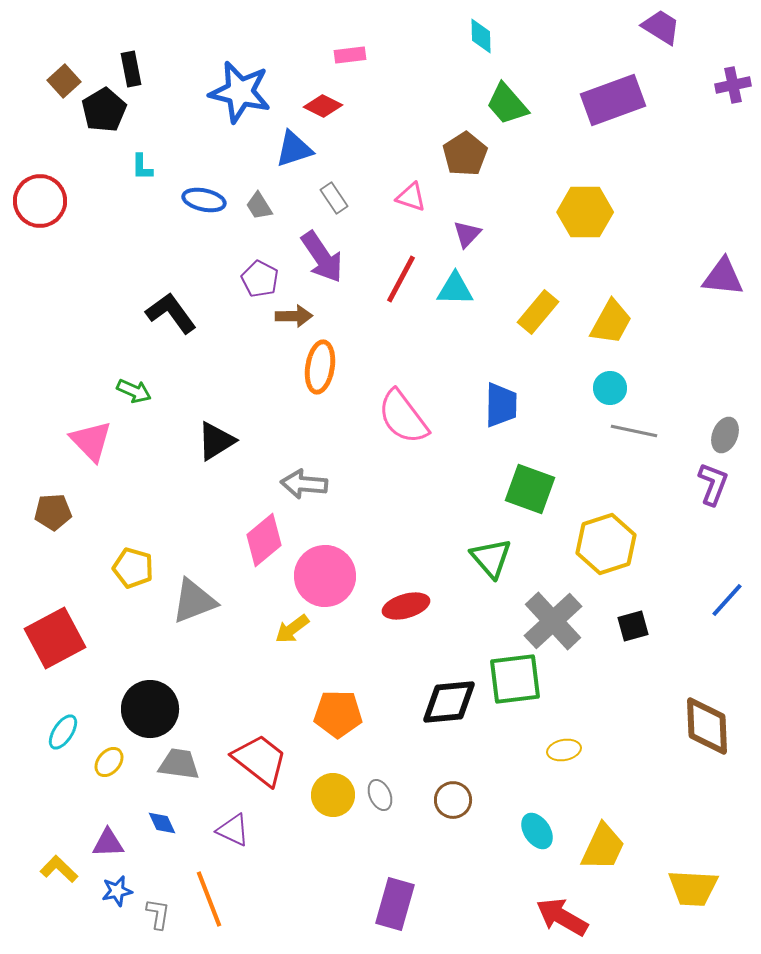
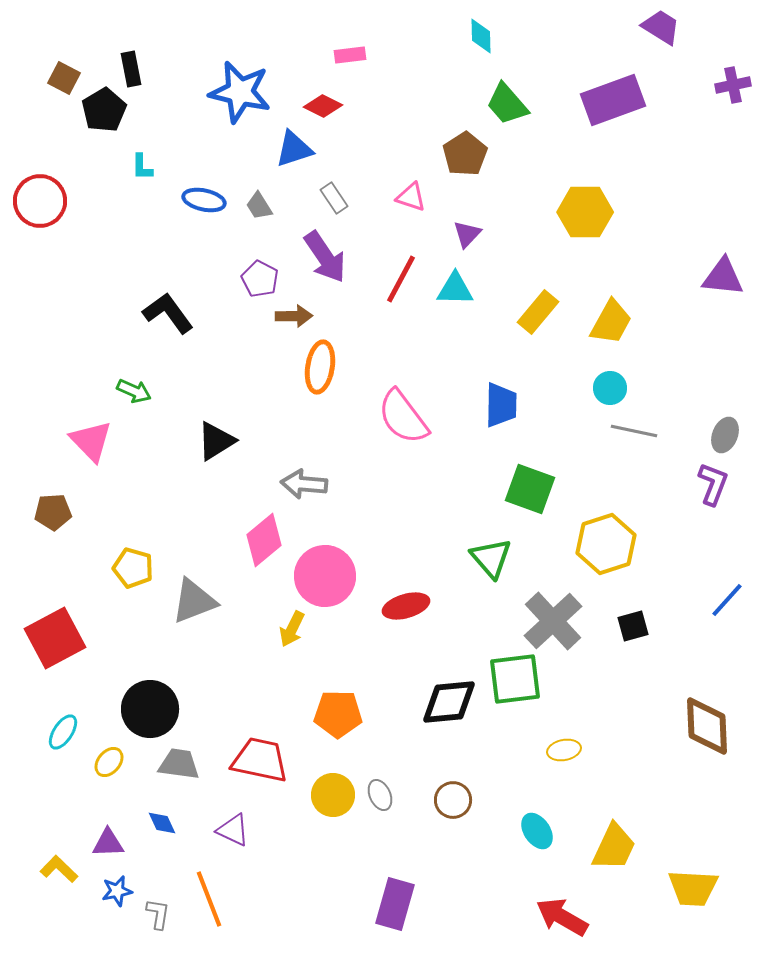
brown square at (64, 81): moved 3 px up; rotated 20 degrees counterclockwise
purple arrow at (322, 257): moved 3 px right
black L-shape at (171, 313): moved 3 px left
yellow arrow at (292, 629): rotated 27 degrees counterclockwise
red trapezoid at (260, 760): rotated 26 degrees counterclockwise
yellow trapezoid at (603, 847): moved 11 px right
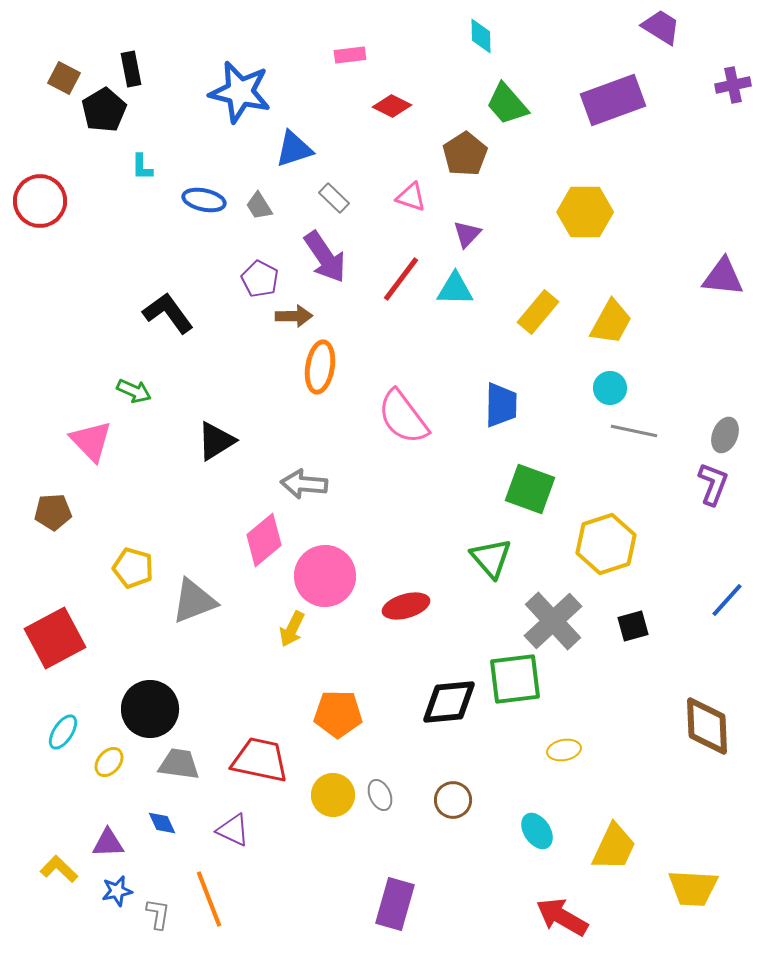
red diamond at (323, 106): moved 69 px right
gray rectangle at (334, 198): rotated 12 degrees counterclockwise
red line at (401, 279): rotated 9 degrees clockwise
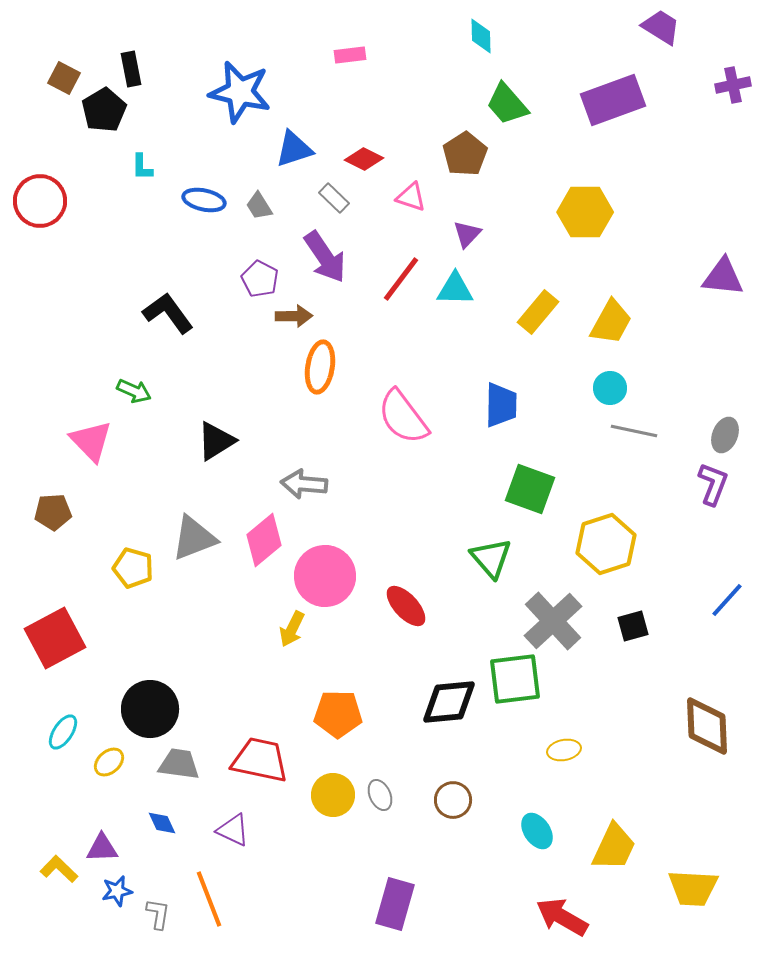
red diamond at (392, 106): moved 28 px left, 53 px down
gray triangle at (194, 601): moved 63 px up
red ellipse at (406, 606): rotated 63 degrees clockwise
yellow ellipse at (109, 762): rotated 8 degrees clockwise
purple triangle at (108, 843): moved 6 px left, 5 px down
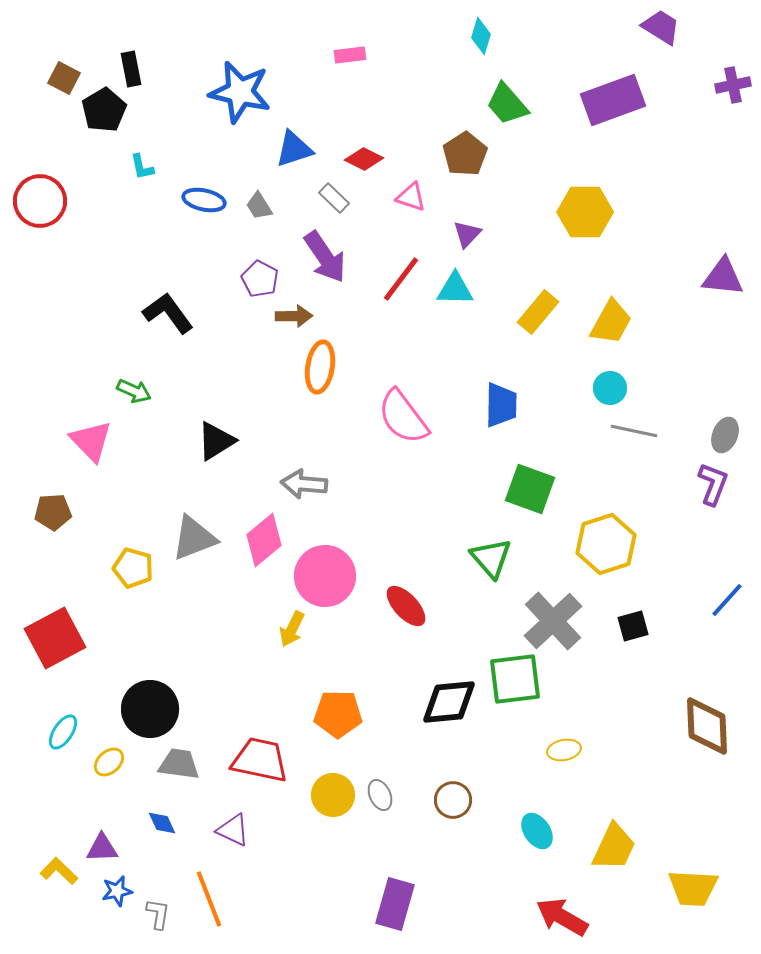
cyan diamond at (481, 36): rotated 18 degrees clockwise
cyan L-shape at (142, 167): rotated 12 degrees counterclockwise
yellow L-shape at (59, 869): moved 2 px down
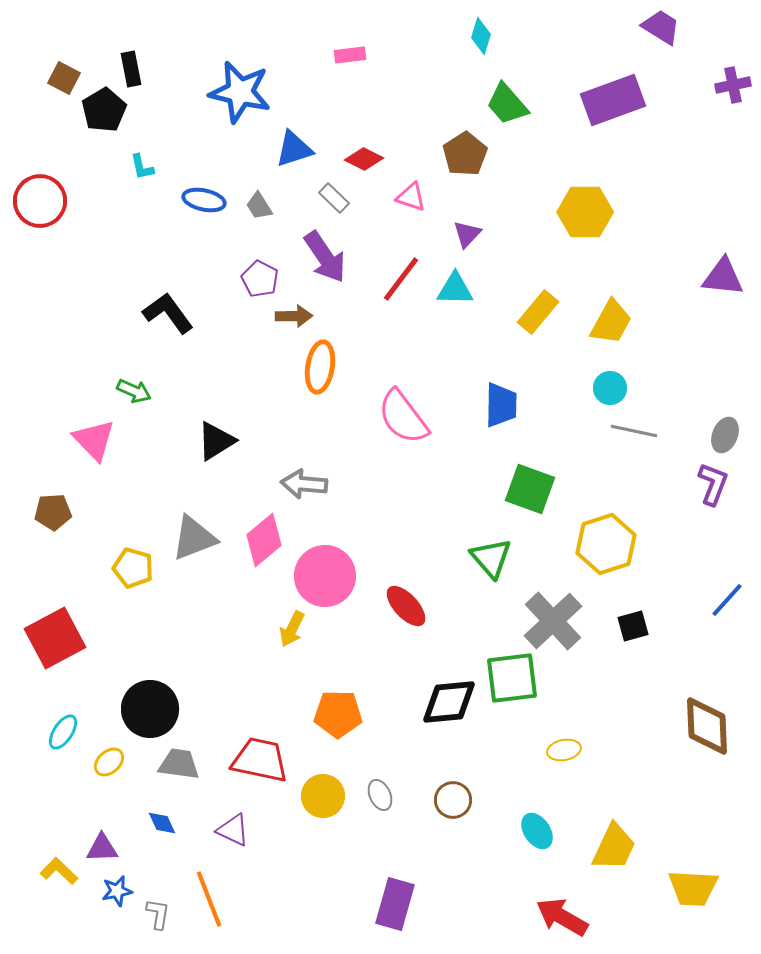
pink triangle at (91, 441): moved 3 px right, 1 px up
green square at (515, 679): moved 3 px left, 1 px up
yellow circle at (333, 795): moved 10 px left, 1 px down
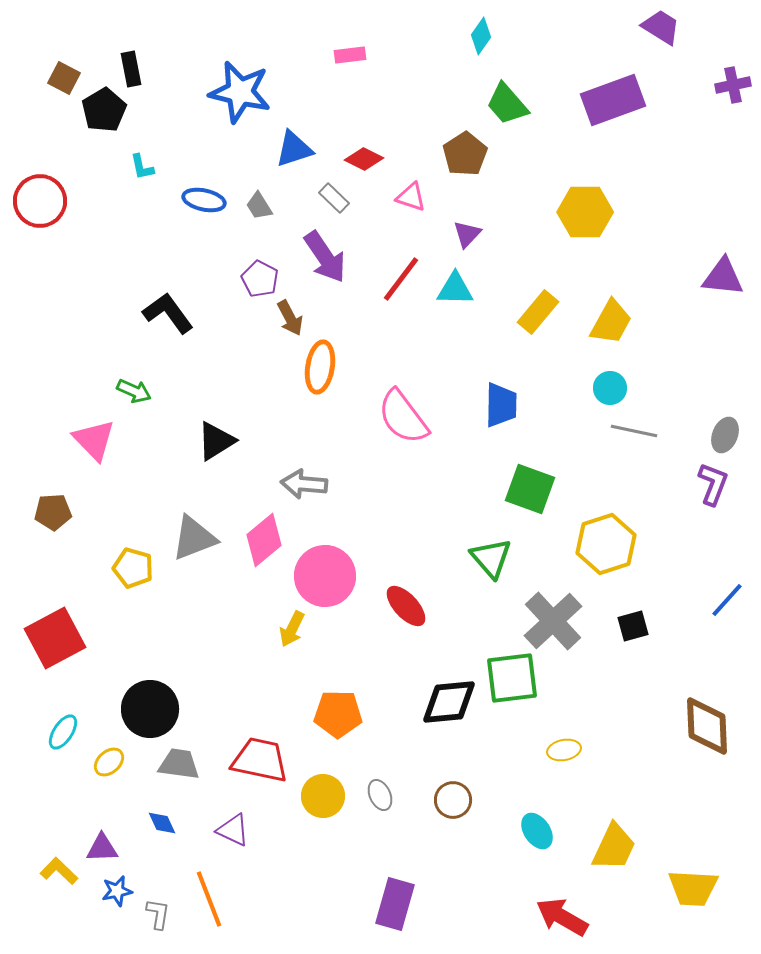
cyan diamond at (481, 36): rotated 18 degrees clockwise
brown arrow at (294, 316): moved 4 px left, 2 px down; rotated 63 degrees clockwise
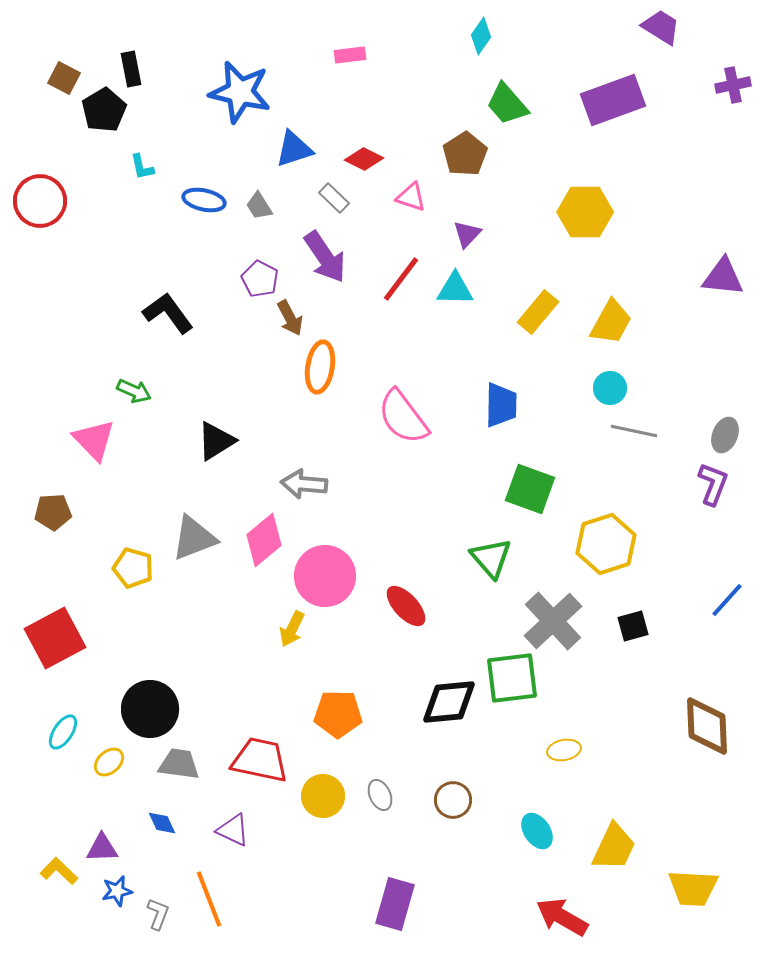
gray L-shape at (158, 914): rotated 12 degrees clockwise
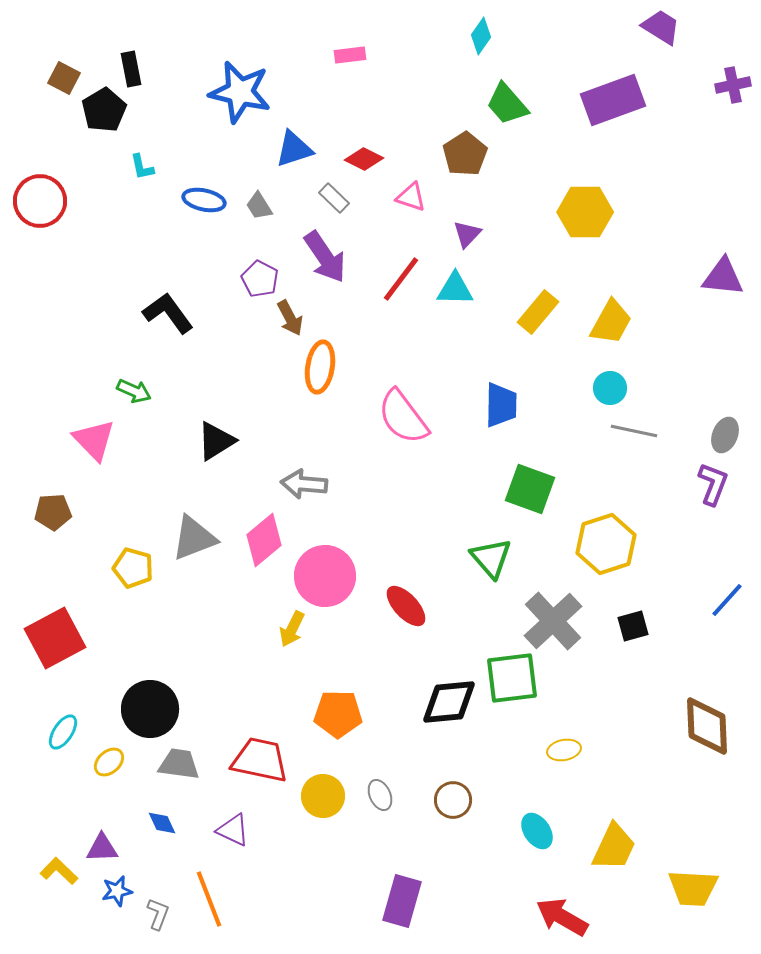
purple rectangle at (395, 904): moved 7 px right, 3 px up
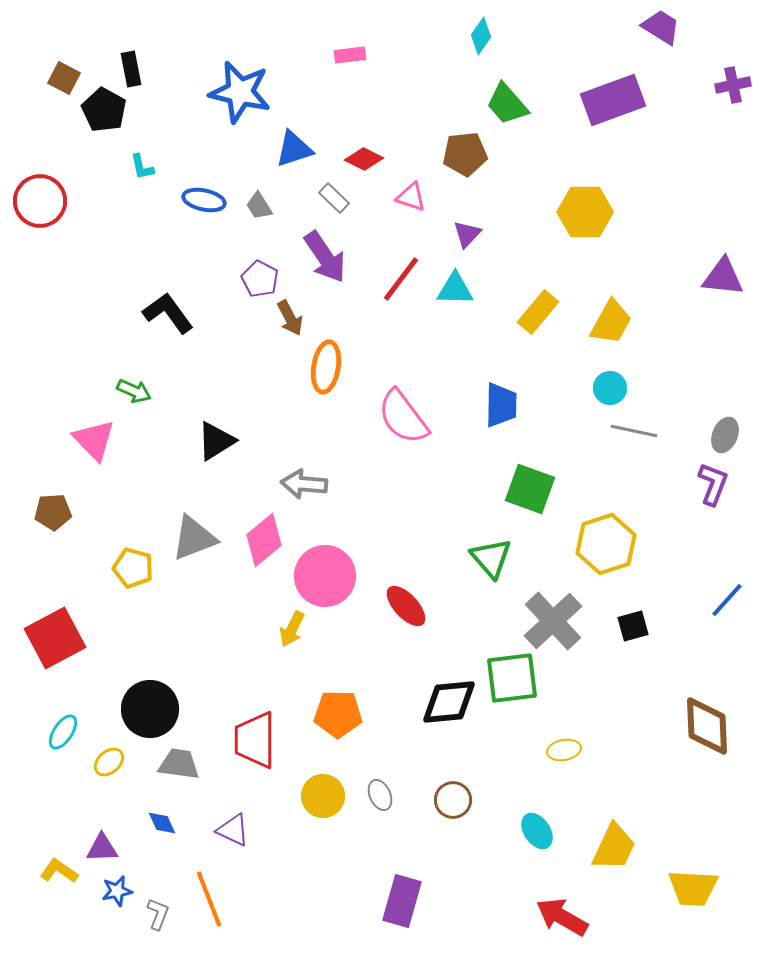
black pentagon at (104, 110): rotated 12 degrees counterclockwise
brown pentagon at (465, 154): rotated 27 degrees clockwise
orange ellipse at (320, 367): moved 6 px right
red trapezoid at (260, 760): moved 5 px left, 20 px up; rotated 102 degrees counterclockwise
yellow L-shape at (59, 871): rotated 9 degrees counterclockwise
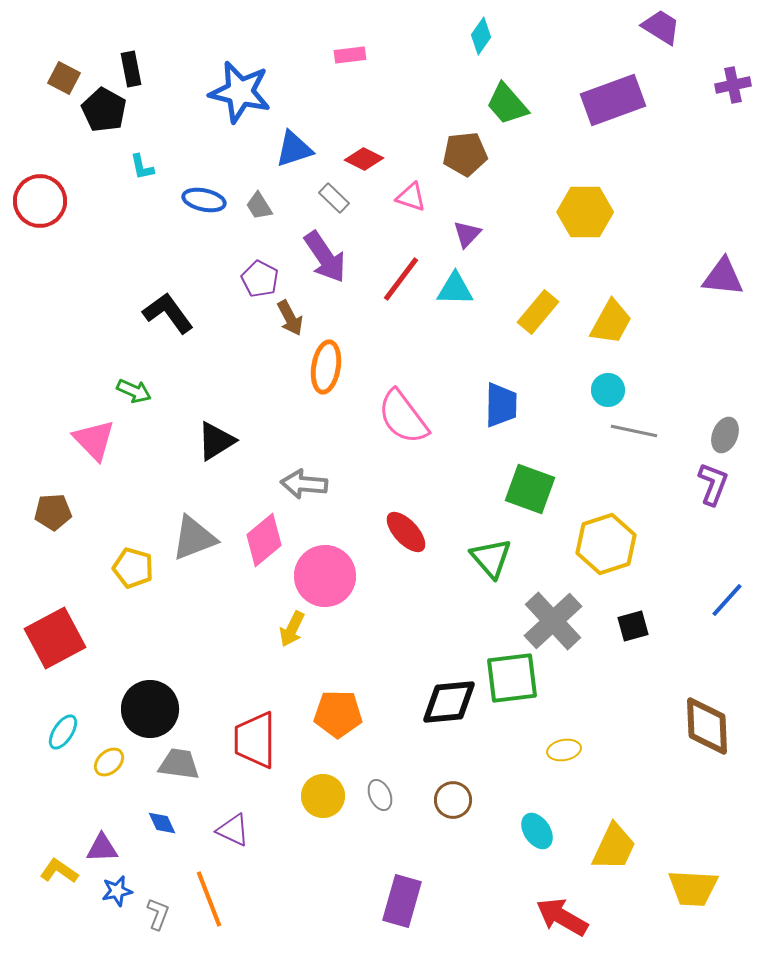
cyan circle at (610, 388): moved 2 px left, 2 px down
red ellipse at (406, 606): moved 74 px up
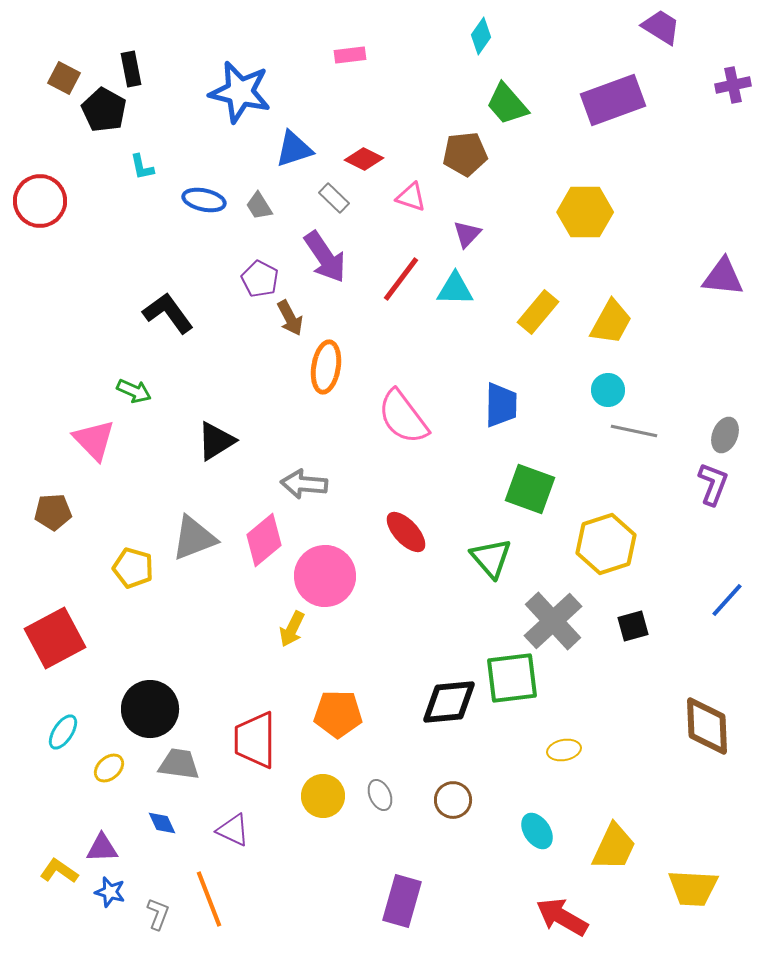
yellow ellipse at (109, 762): moved 6 px down
blue star at (117, 891): moved 7 px left, 1 px down; rotated 28 degrees clockwise
